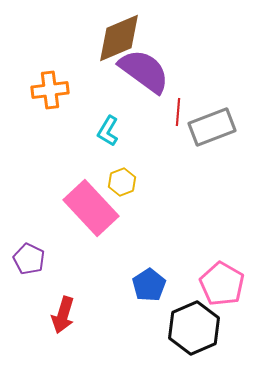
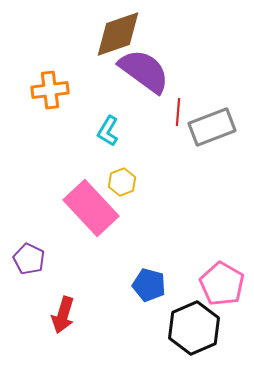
brown diamond: moved 1 px left, 4 px up; rotated 4 degrees clockwise
blue pentagon: rotated 24 degrees counterclockwise
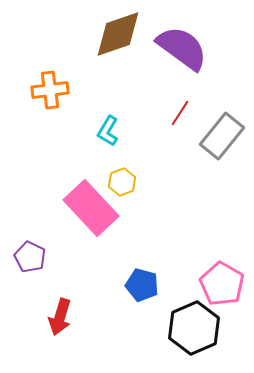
purple semicircle: moved 38 px right, 23 px up
red line: moved 2 px right, 1 px down; rotated 28 degrees clockwise
gray rectangle: moved 10 px right, 9 px down; rotated 30 degrees counterclockwise
purple pentagon: moved 1 px right, 2 px up
blue pentagon: moved 7 px left
red arrow: moved 3 px left, 2 px down
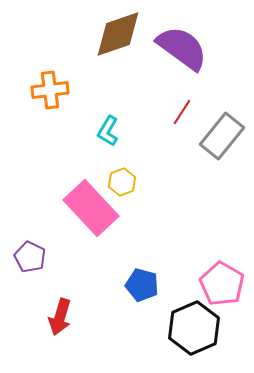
red line: moved 2 px right, 1 px up
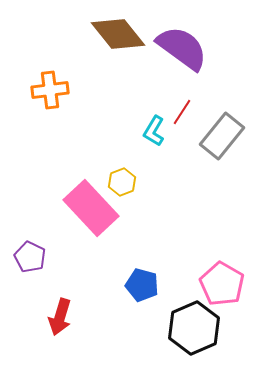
brown diamond: rotated 70 degrees clockwise
cyan L-shape: moved 46 px right
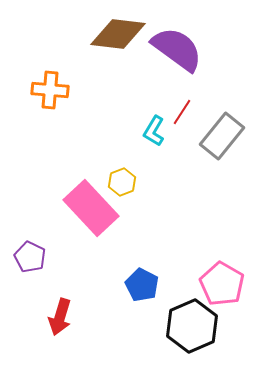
brown diamond: rotated 44 degrees counterclockwise
purple semicircle: moved 5 px left, 1 px down
orange cross: rotated 12 degrees clockwise
blue pentagon: rotated 12 degrees clockwise
black hexagon: moved 2 px left, 2 px up
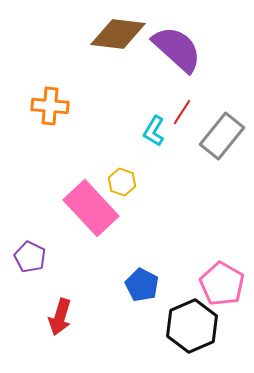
purple semicircle: rotated 6 degrees clockwise
orange cross: moved 16 px down
yellow hexagon: rotated 20 degrees counterclockwise
